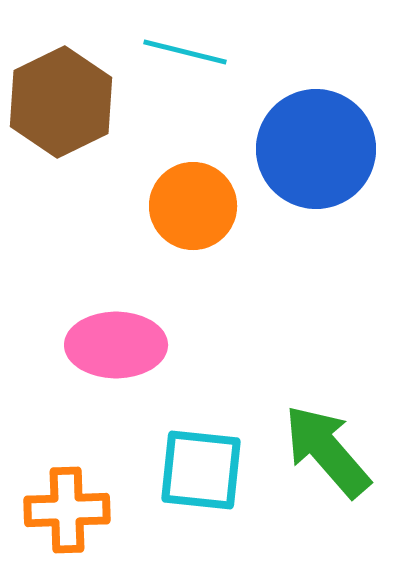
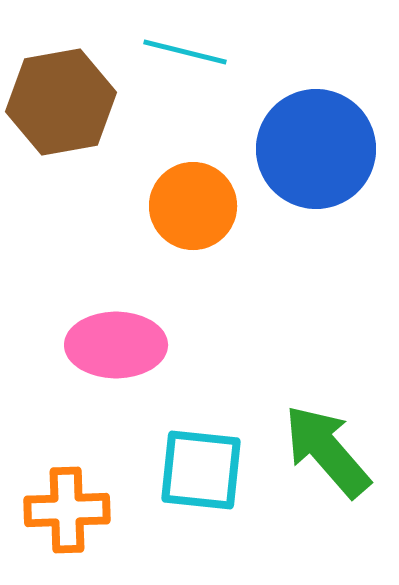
brown hexagon: rotated 16 degrees clockwise
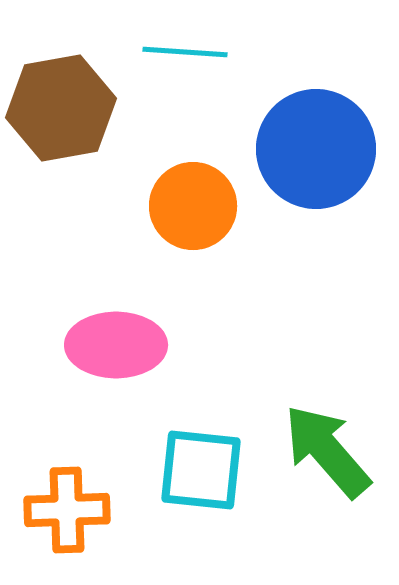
cyan line: rotated 10 degrees counterclockwise
brown hexagon: moved 6 px down
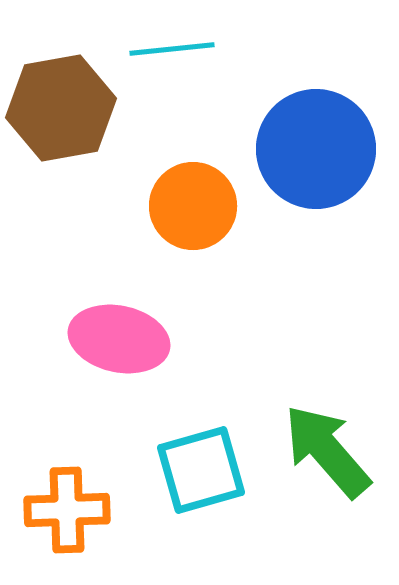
cyan line: moved 13 px left, 3 px up; rotated 10 degrees counterclockwise
pink ellipse: moved 3 px right, 6 px up; rotated 12 degrees clockwise
cyan square: rotated 22 degrees counterclockwise
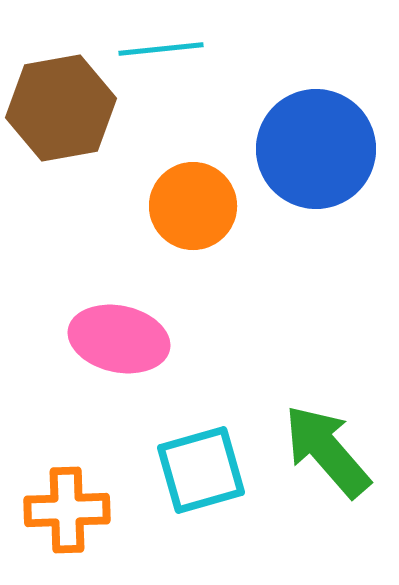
cyan line: moved 11 px left
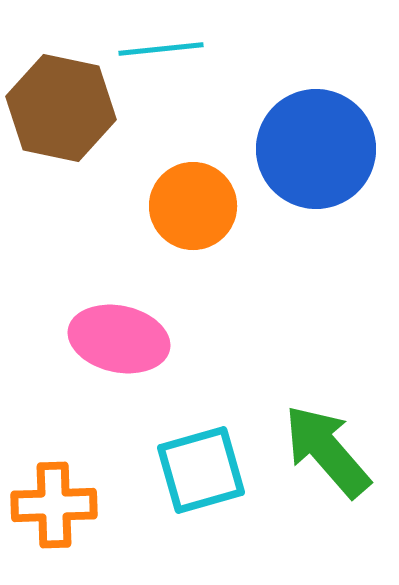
brown hexagon: rotated 22 degrees clockwise
orange cross: moved 13 px left, 5 px up
